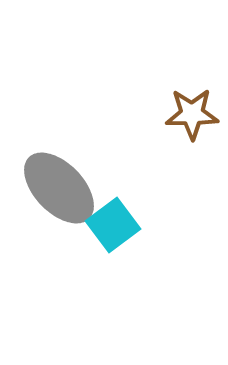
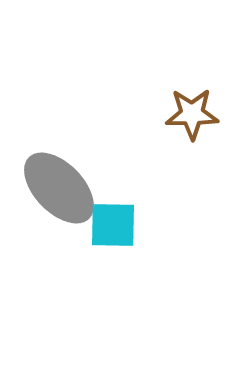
cyan square: rotated 38 degrees clockwise
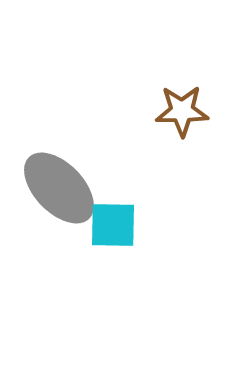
brown star: moved 10 px left, 3 px up
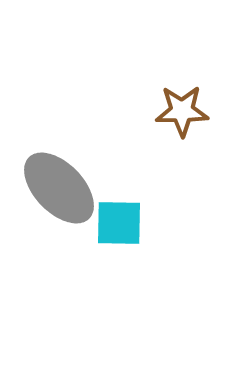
cyan square: moved 6 px right, 2 px up
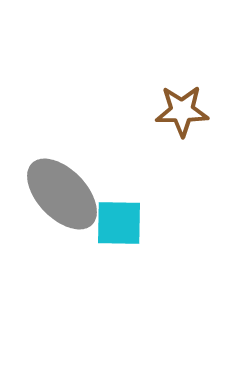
gray ellipse: moved 3 px right, 6 px down
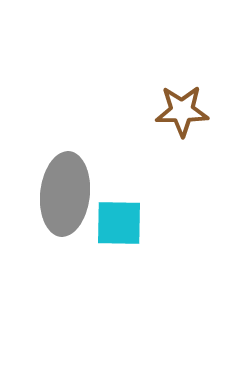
gray ellipse: moved 3 px right; rotated 50 degrees clockwise
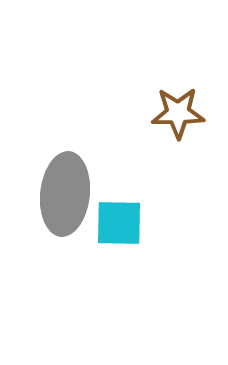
brown star: moved 4 px left, 2 px down
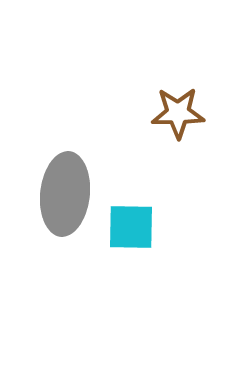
cyan square: moved 12 px right, 4 px down
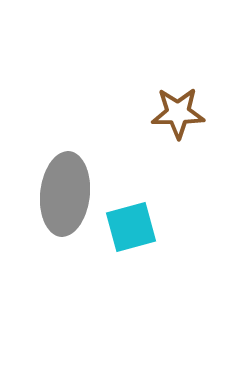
cyan square: rotated 16 degrees counterclockwise
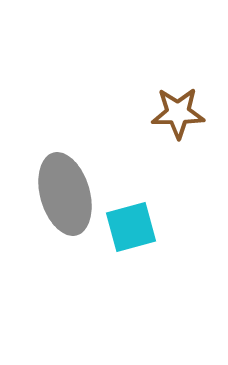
gray ellipse: rotated 22 degrees counterclockwise
